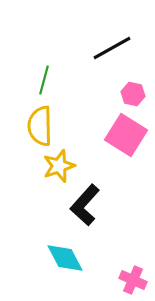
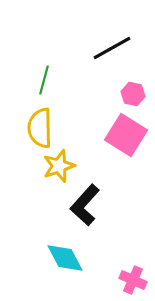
yellow semicircle: moved 2 px down
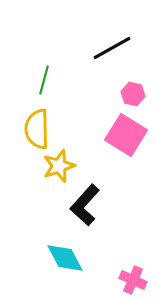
yellow semicircle: moved 3 px left, 1 px down
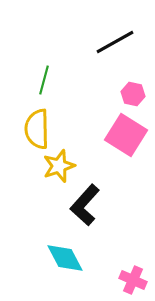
black line: moved 3 px right, 6 px up
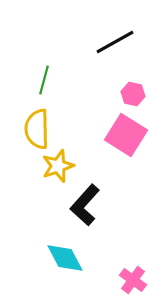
yellow star: moved 1 px left
pink cross: rotated 12 degrees clockwise
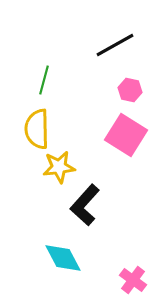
black line: moved 3 px down
pink hexagon: moved 3 px left, 4 px up
yellow star: moved 1 px right, 1 px down; rotated 12 degrees clockwise
cyan diamond: moved 2 px left
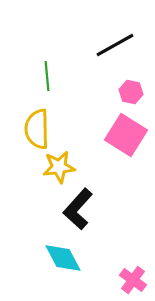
green line: moved 3 px right, 4 px up; rotated 20 degrees counterclockwise
pink hexagon: moved 1 px right, 2 px down
black L-shape: moved 7 px left, 4 px down
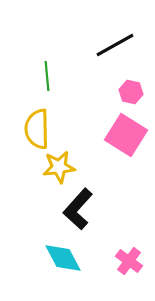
pink cross: moved 4 px left, 19 px up
